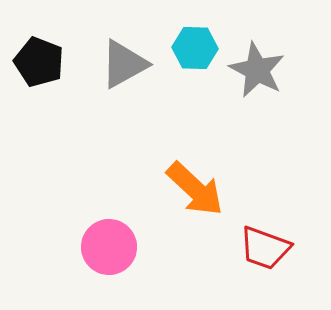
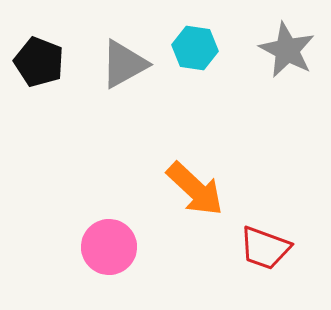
cyan hexagon: rotated 6 degrees clockwise
gray star: moved 30 px right, 20 px up
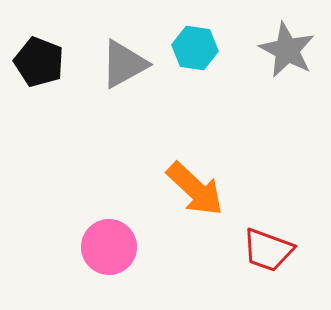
red trapezoid: moved 3 px right, 2 px down
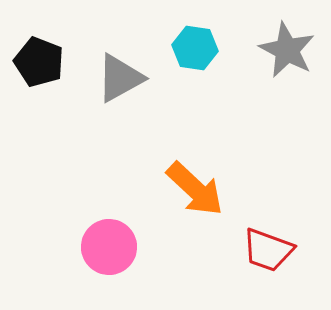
gray triangle: moved 4 px left, 14 px down
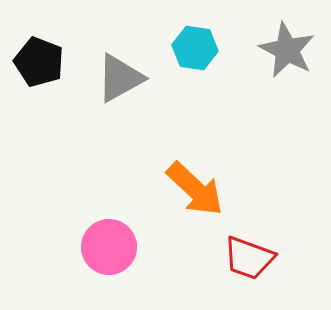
red trapezoid: moved 19 px left, 8 px down
